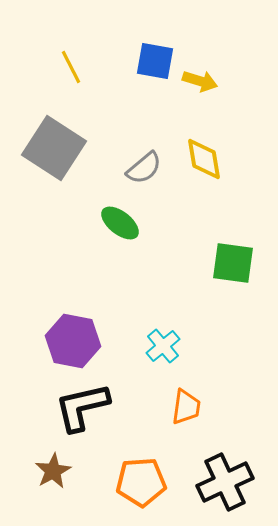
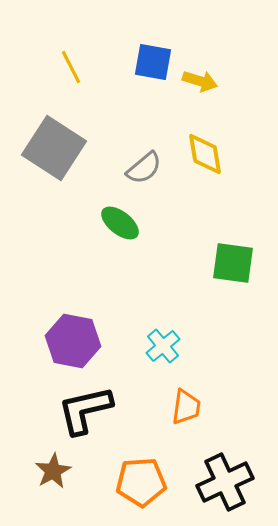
blue square: moved 2 px left, 1 px down
yellow diamond: moved 1 px right, 5 px up
black L-shape: moved 3 px right, 3 px down
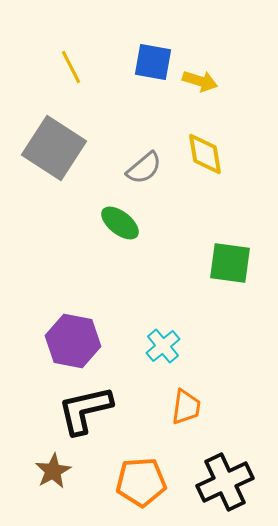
green square: moved 3 px left
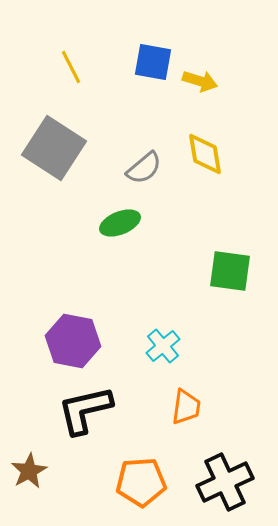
green ellipse: rotated 60 degrees counterclockwise
green square: moved 8 px down
brown star: moved 24 px left
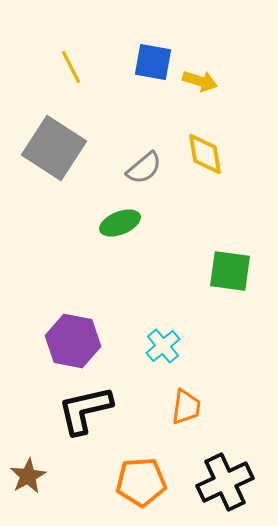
brown star: moved 1 px left, 5 px down
